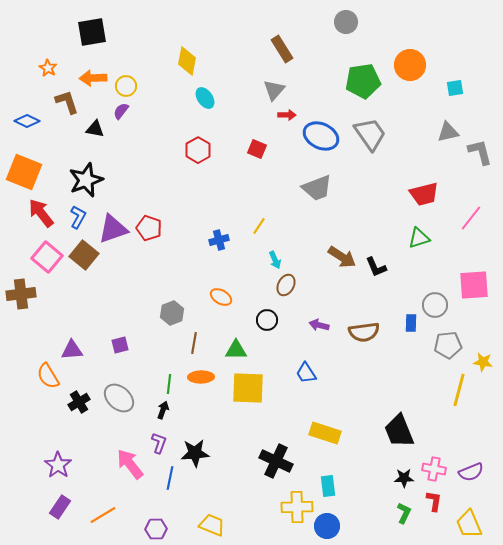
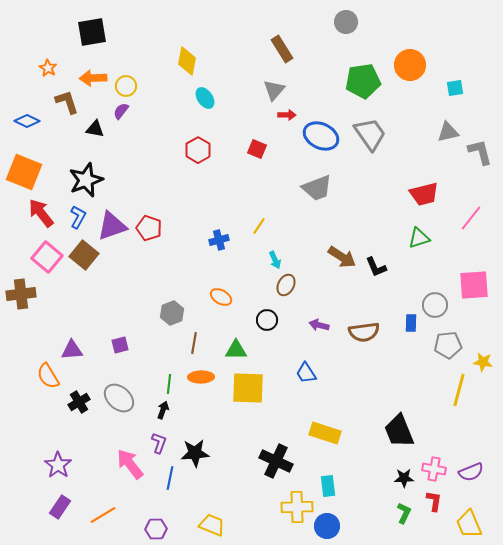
purple triangle at (113, 229): moved 1 px left, 3 px up
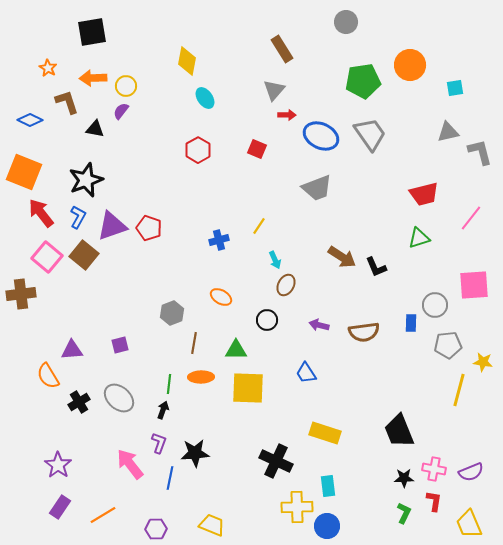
blue diamond at (27, 121): moved 3 px right, 1 px up
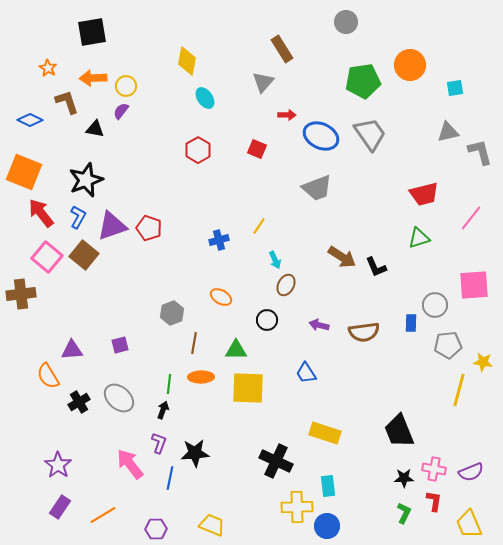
gray triangle at (274, 90): moved 11 px left, 8 px up
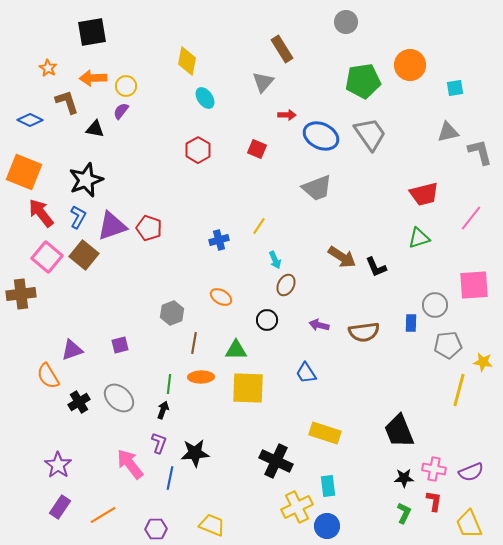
purple triangle at (72, 350): rotated 15 degrees counterclockwise
yellow cross at (297, 507): rotated 24 degrees counterclockwise
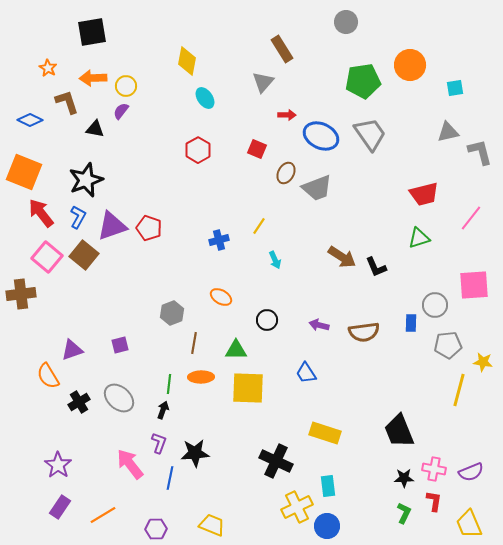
brown ellipse at (286, 285): moved 112 px up
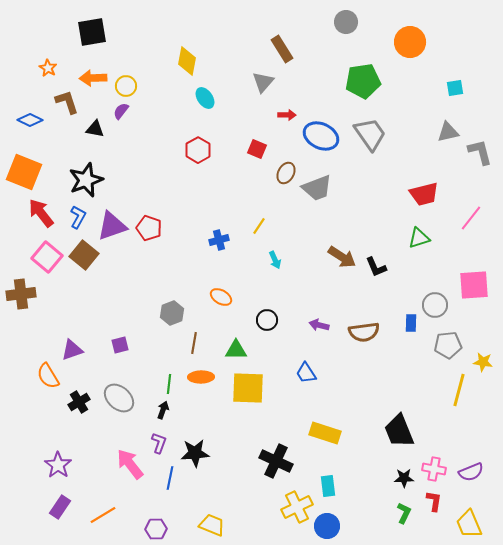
orange circle at (410, 65): moved 23 px up
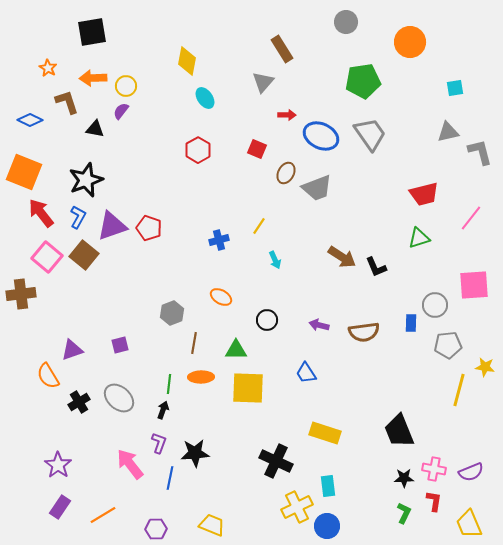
yellow star at (483, 362): moved 2 px right, 5 px down
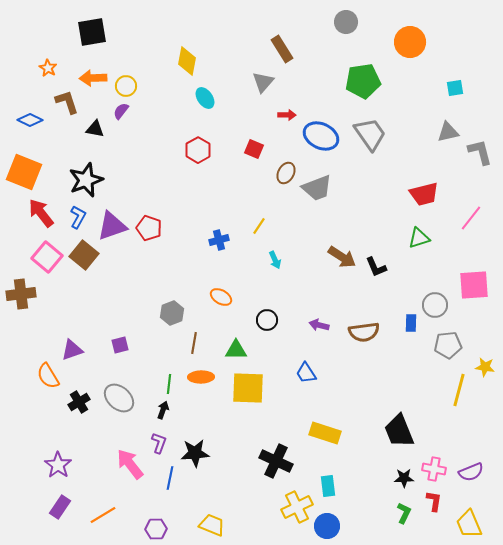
red square at (257, 149): moved 3 px left
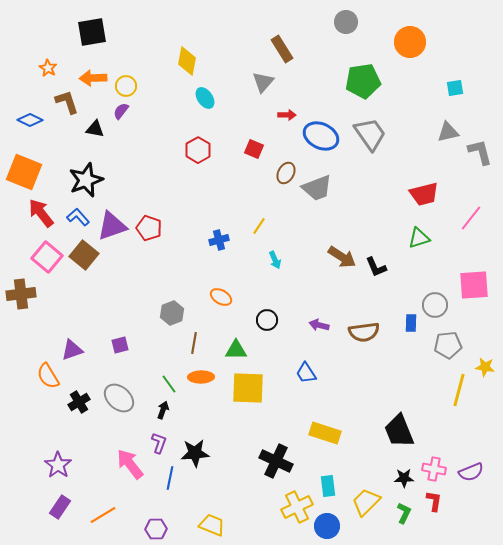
blue L-shape at (78, 217): rotated 70 degrees counterclockwise
green line at (169, 384): rotated 42 degrees counterclockwise
yellow trapezoid at (469, 524): moved 103 px left, 22 px up; rotated 68 degrees clockwise
